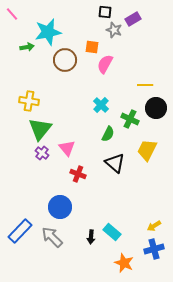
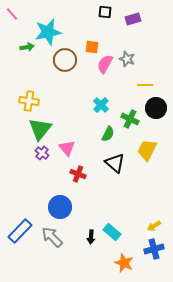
purple rectangle: rotated 14 degrees clockwise
gray star: moved 13 px right, 29 px down
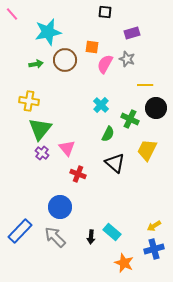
purple rectangle: moved 1 px left, 14 px down
green arrow: moved 9 px right, 17 px down
gray arrow: moved 3 px right
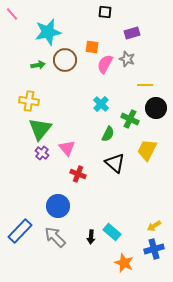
green arrow: moved 2 px right, 1 px down
cyan cross: moved 1 px up
blue circle: moved 2 px left, 1 px up
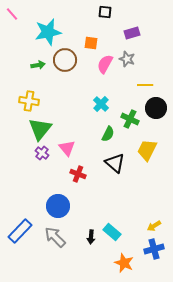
orange square: moved 1 px left, 4 px up
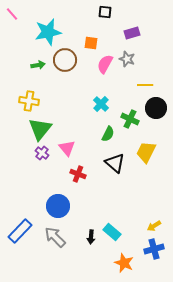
yellow trapezoid: moved 1 px left, 2 px down
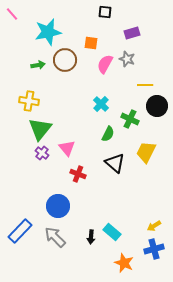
black circle: moved 1 px right, 2 px up
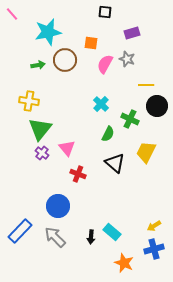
yellow line: moved 1 px right
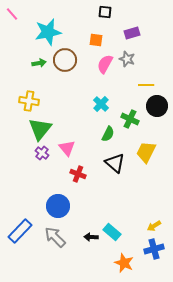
orange square: moved 5 px right, 3 px up
green arrow: moved 1 px right, 2 px up
black arrow: rotated 88 degrees clockwise
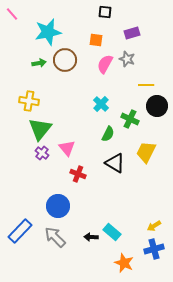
black triangle: rotated 10 degrees counterclockwise
